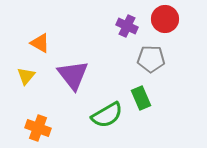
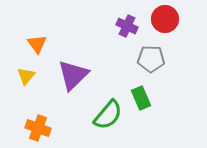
orange triangle: moved 3 px left, 1 px down; rotated 25 degrees clockwise
purple triangle: rotated 24 degrees clockwise
green semicircle: moved 1 px right; rotated 20 degrees counterclockwise
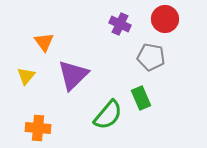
purple cross: moved 7 px left, 2 px up
orange triangle: moved 7 px right, 2 px up
gray pentagon: moved 2 px up; rotated 8 degrees clockwise
orange cross: rotated 15 degrees counterclockwise
